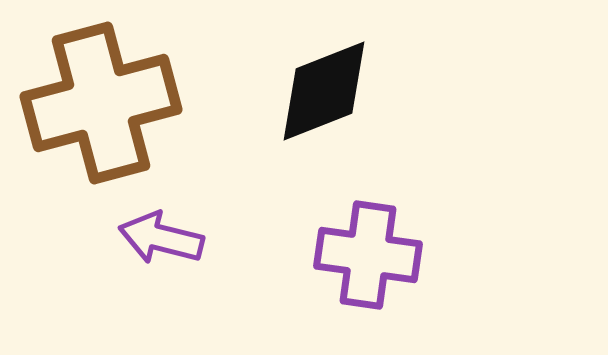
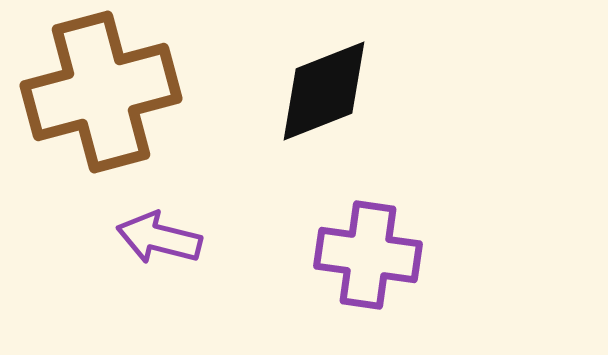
brown cross: moved 11 px up
purple arrow: moved 2 px left
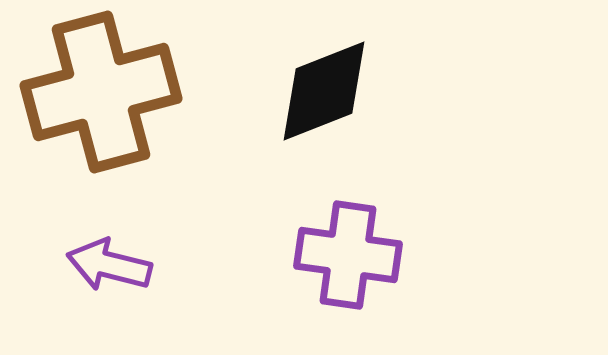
purple arrow: moved 50 px left, 27 px down
purple cross: moved 20 px left
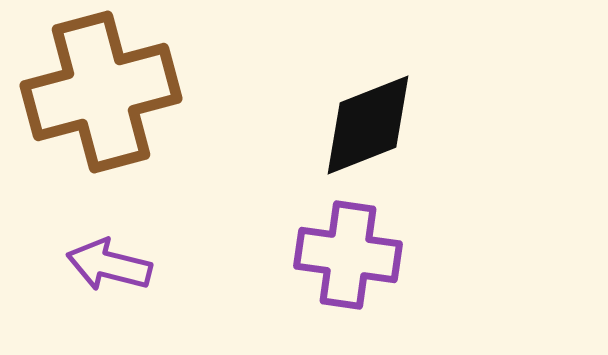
black diamond: moved 44 px right, 34 px down
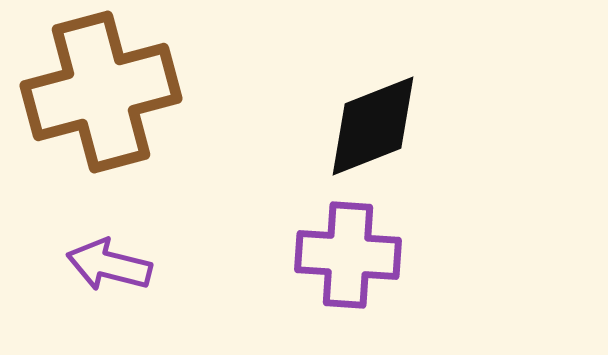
black diamond: moved 5 px right, 1 px down
purple cross: rotated 4 degrees counterclockwise
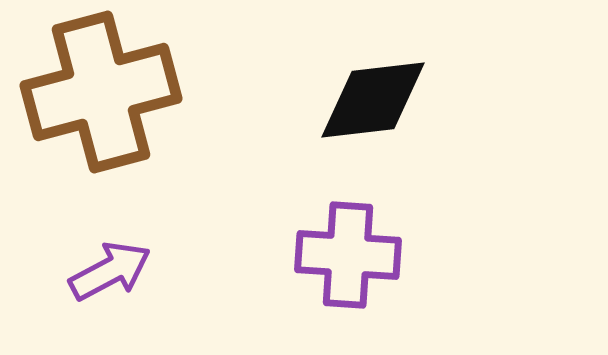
black diamond: moved 26 px up; rotated 15 degrees clockwise
purple arrow: moved 1 px right, 6 px down; rotated 138 degrees clockwise
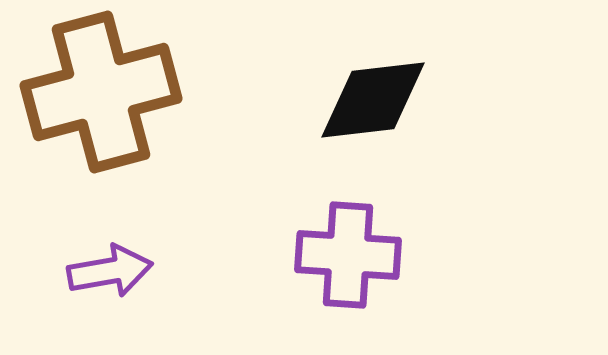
purple arrow: rotated 18 degrees clockwise
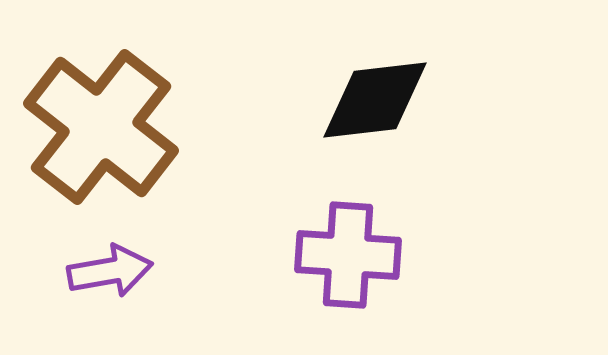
brown cross: moved 35 px down; rotated 37 degrees counterclockwise
black diamond: moved 2 px right
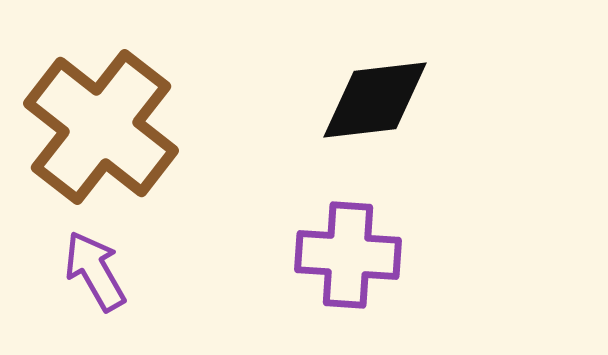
purple arrow: moved 15 px left; rotated 110 degrees counterclockwise
